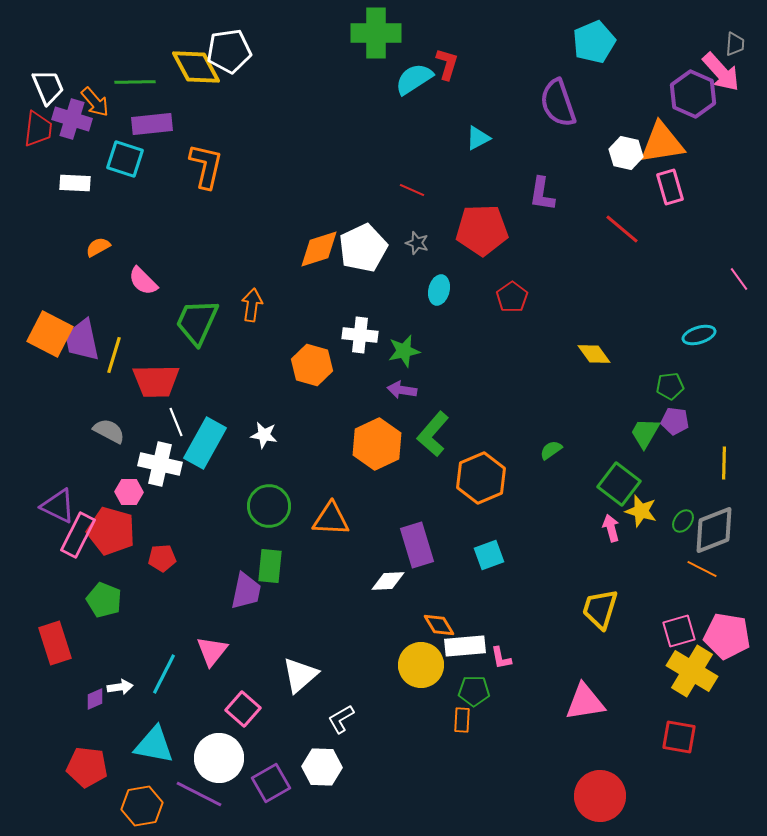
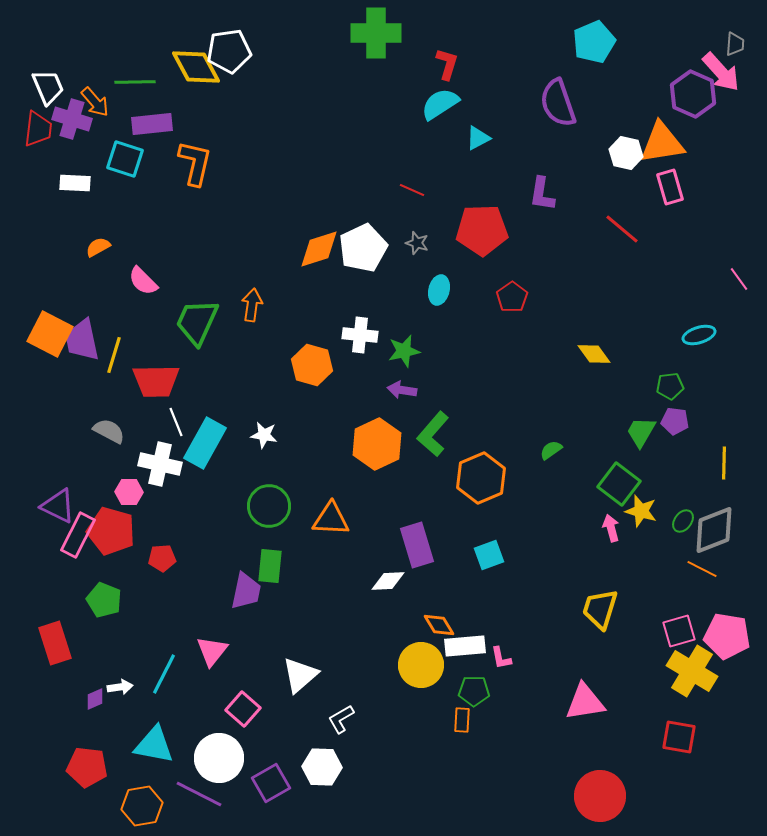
cyan semicircle at (414, 79): moved 26 px right, 25 px down
orange L-shape at (206, 166): moved 11 px left, 3 px up
green trapezoid at (645, 433): moved 4 px left, 1 px up
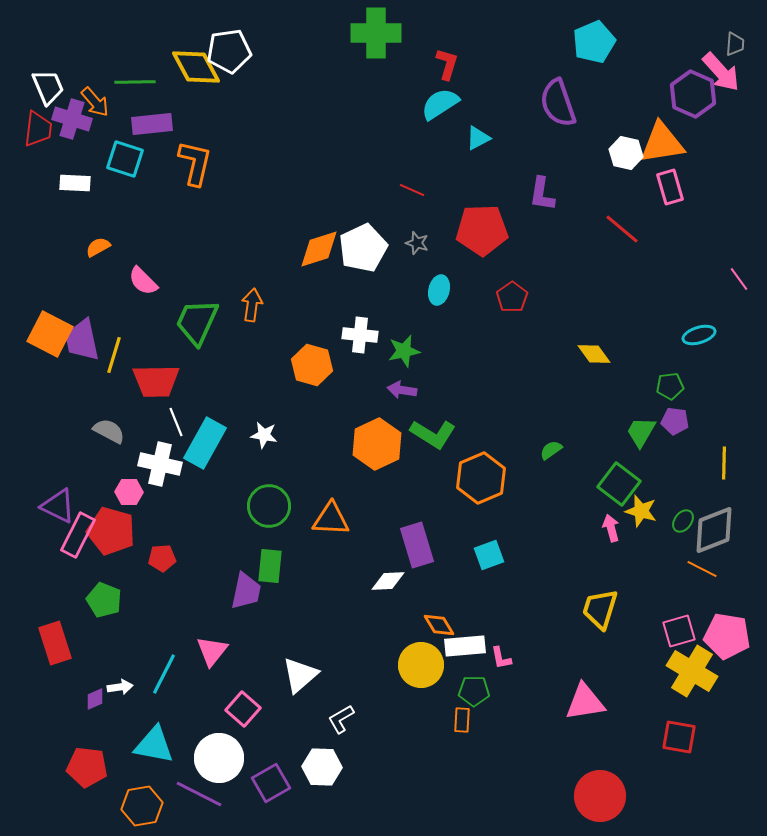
green L-shape at (433, 434): rotated 99 degrees counterclockwise
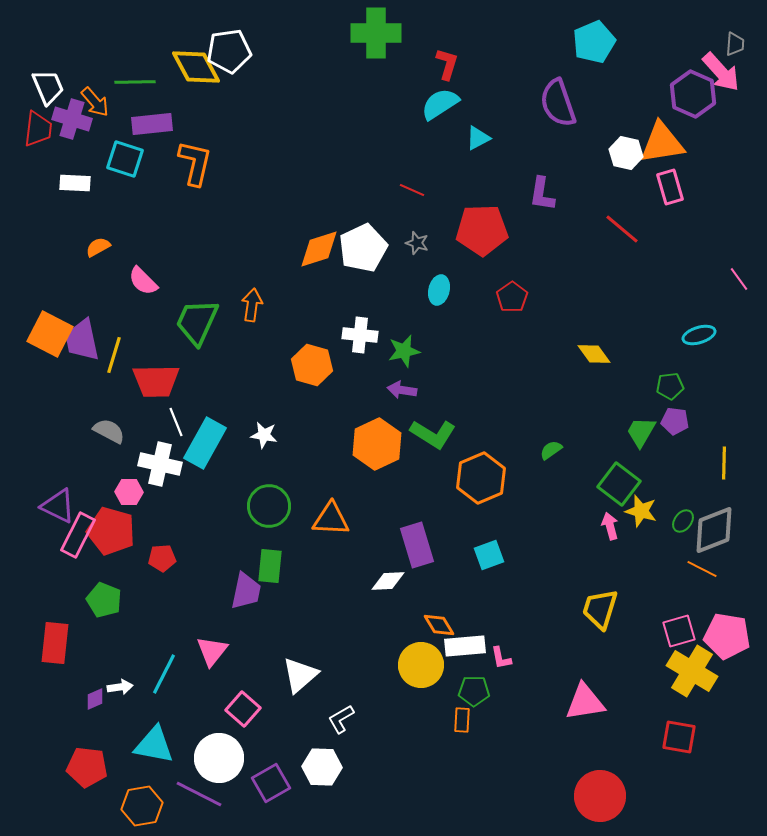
pink arrow at (611, 528): moved 1 px left, 2 px up
red rectangle at (55, 643): rotated 24 degrees clockwise
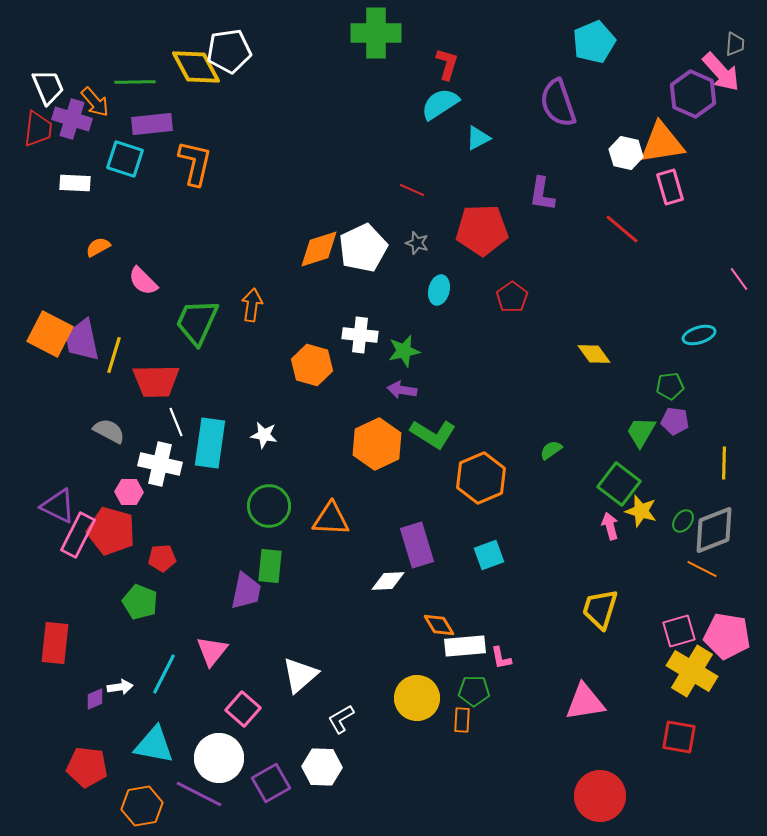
cyan rectangle at (205, 443): moved 5 px right; rotated 21 degrees counterclockwise
green pentagon at (104, 600): moved 36 px right, 2 px down
yellow circle at (421, 665): moved 4 px left, 33 px down
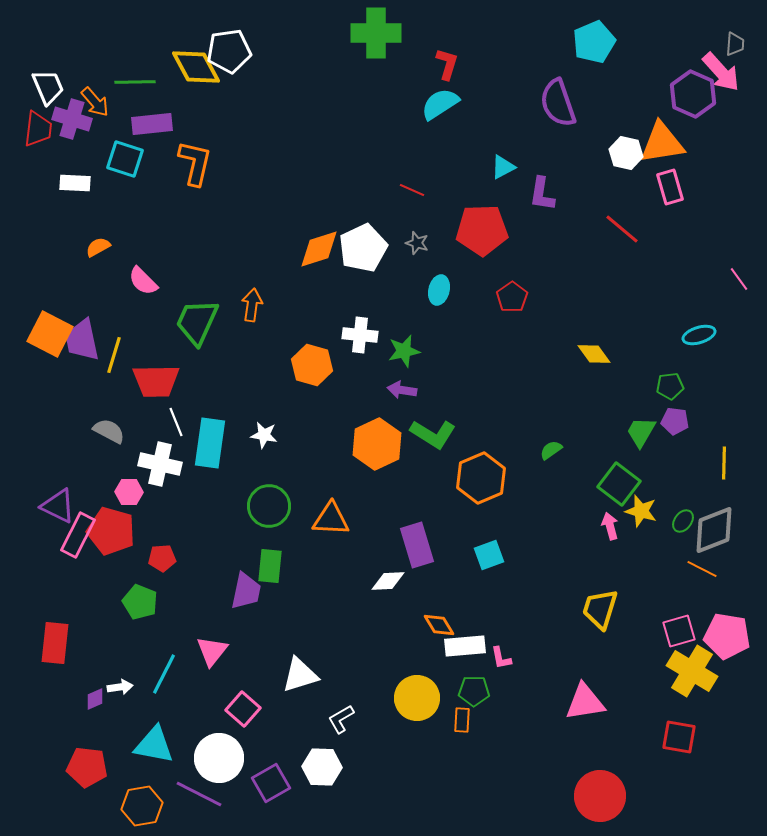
cyan triangle at (478, 138): moved 25 px right, 29 px down
white triangle at (300, 675): rotated 24 degrees clockwise
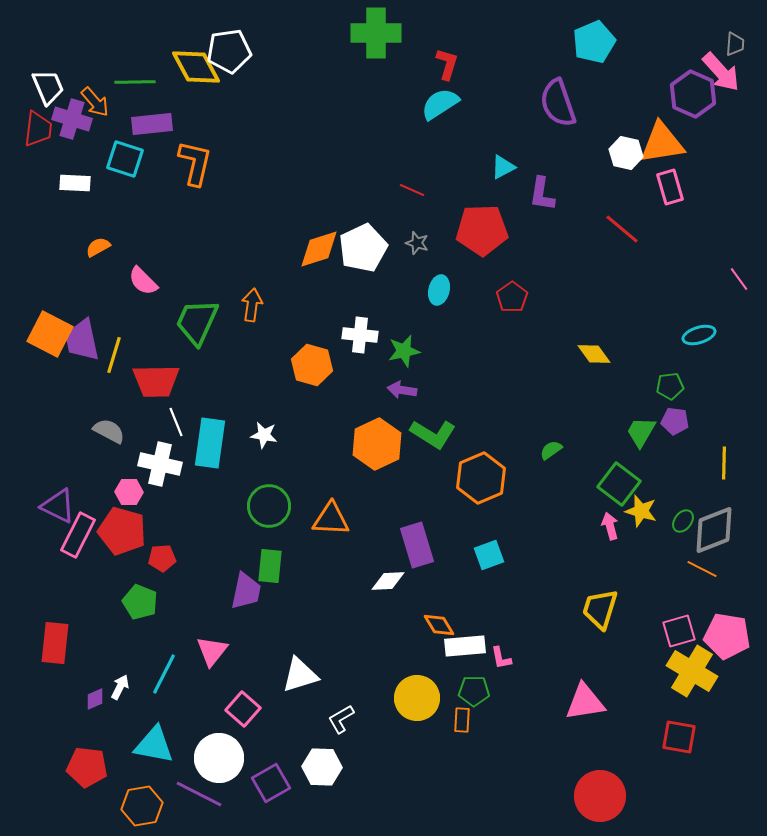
red pentagon at (111, 531): moved 11 px right
white arrow at (120, 687): rotated 55 degrees counterclockwise
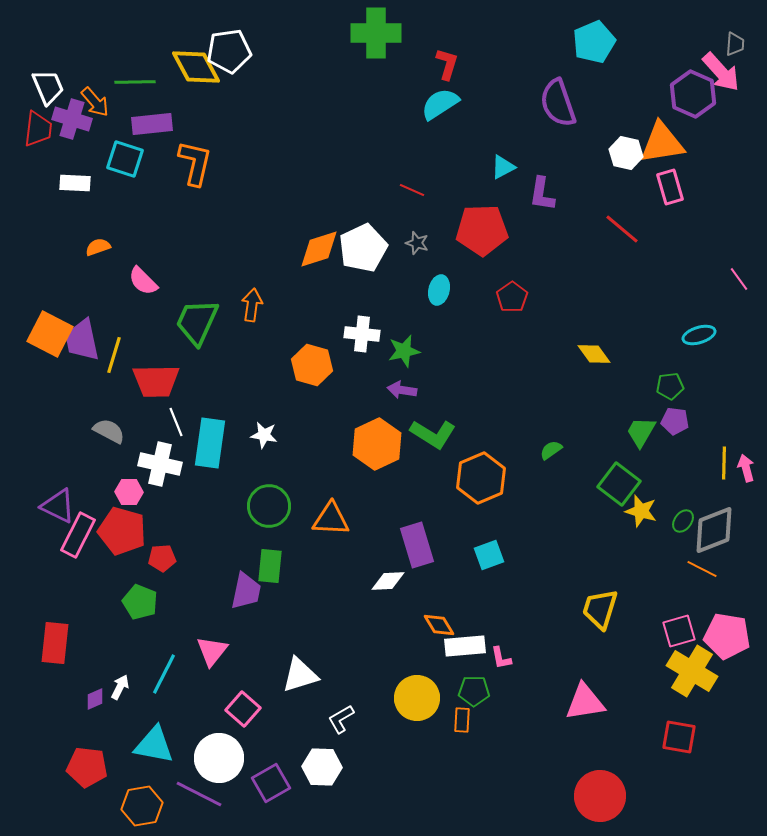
orange semicircle at (98, 247): rotated 10 degrees clockwise
white cross at (360, 335): moved 2 px right, 1 px up
pink arrow at (610, 526): moved 136 px right, 58 px up
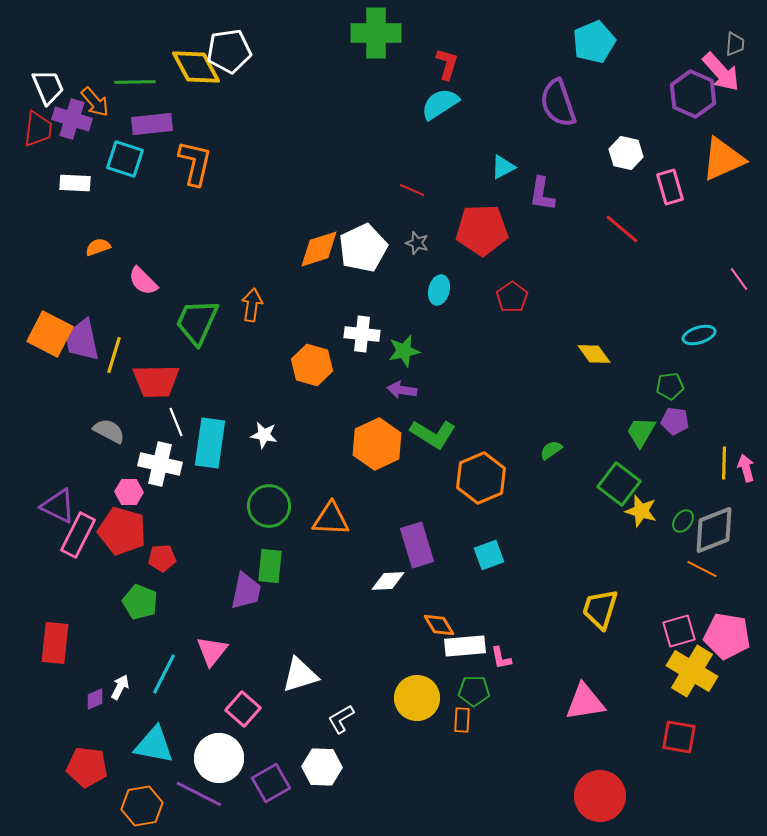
orange triangle at (662, 143): moved 61 px right, 16 px down; rotated 15 degrees counterclockwise
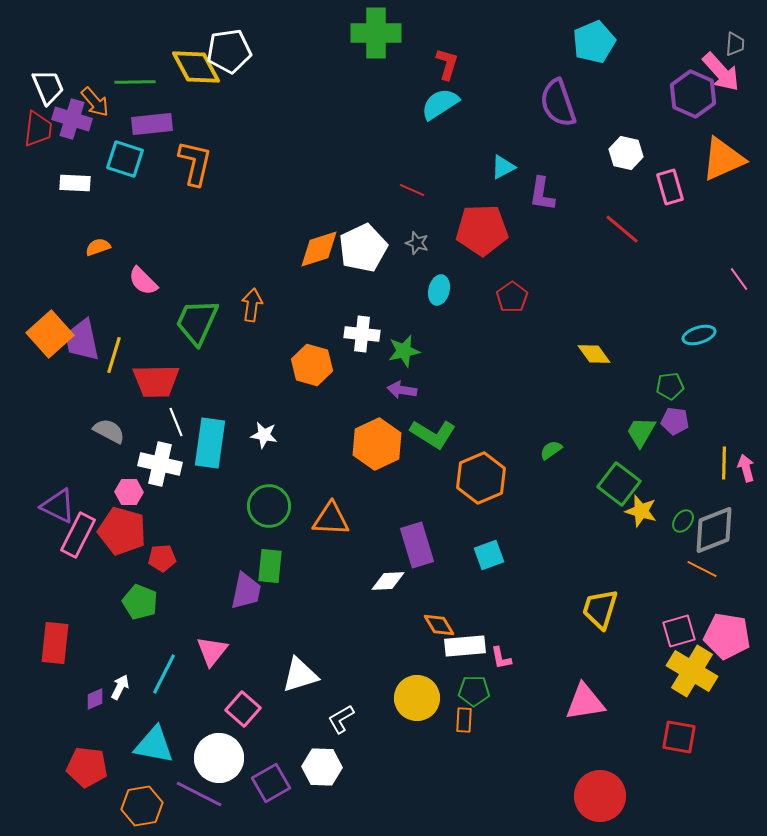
orange square at (50, 334): rotated 21 degrees clockwise
orange rectangle at (462, 720): moved 2 px right
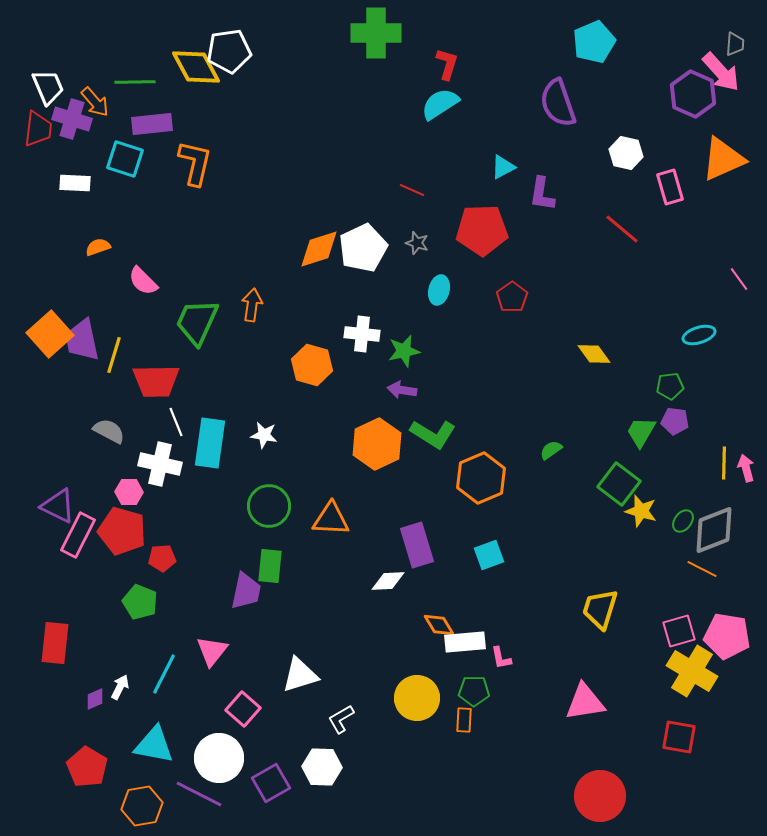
white rectangle at (465, 646): moved 4 px up
red pentagon at (87, 767): rotated 24 degrees clockwise
